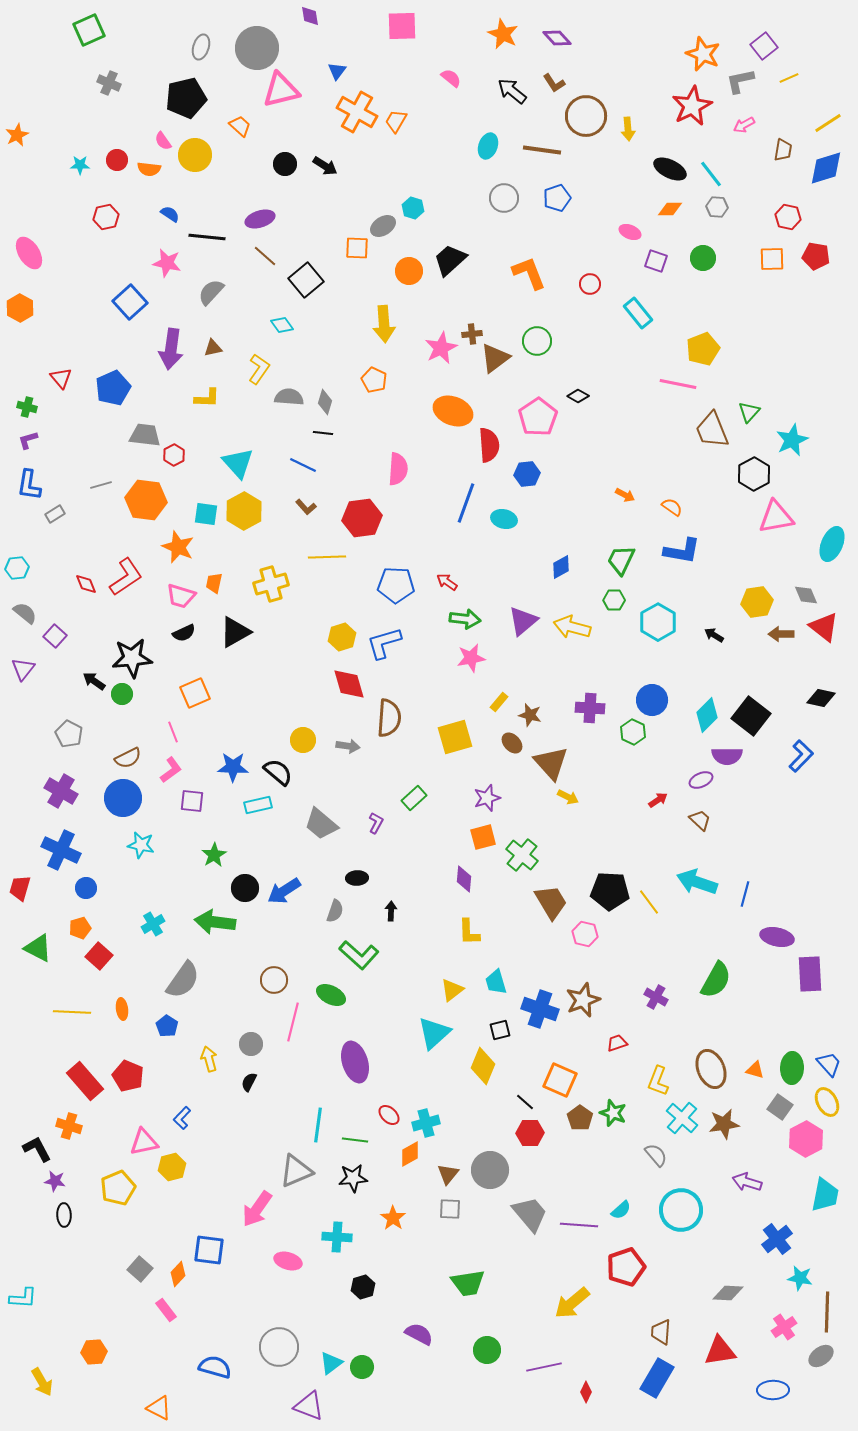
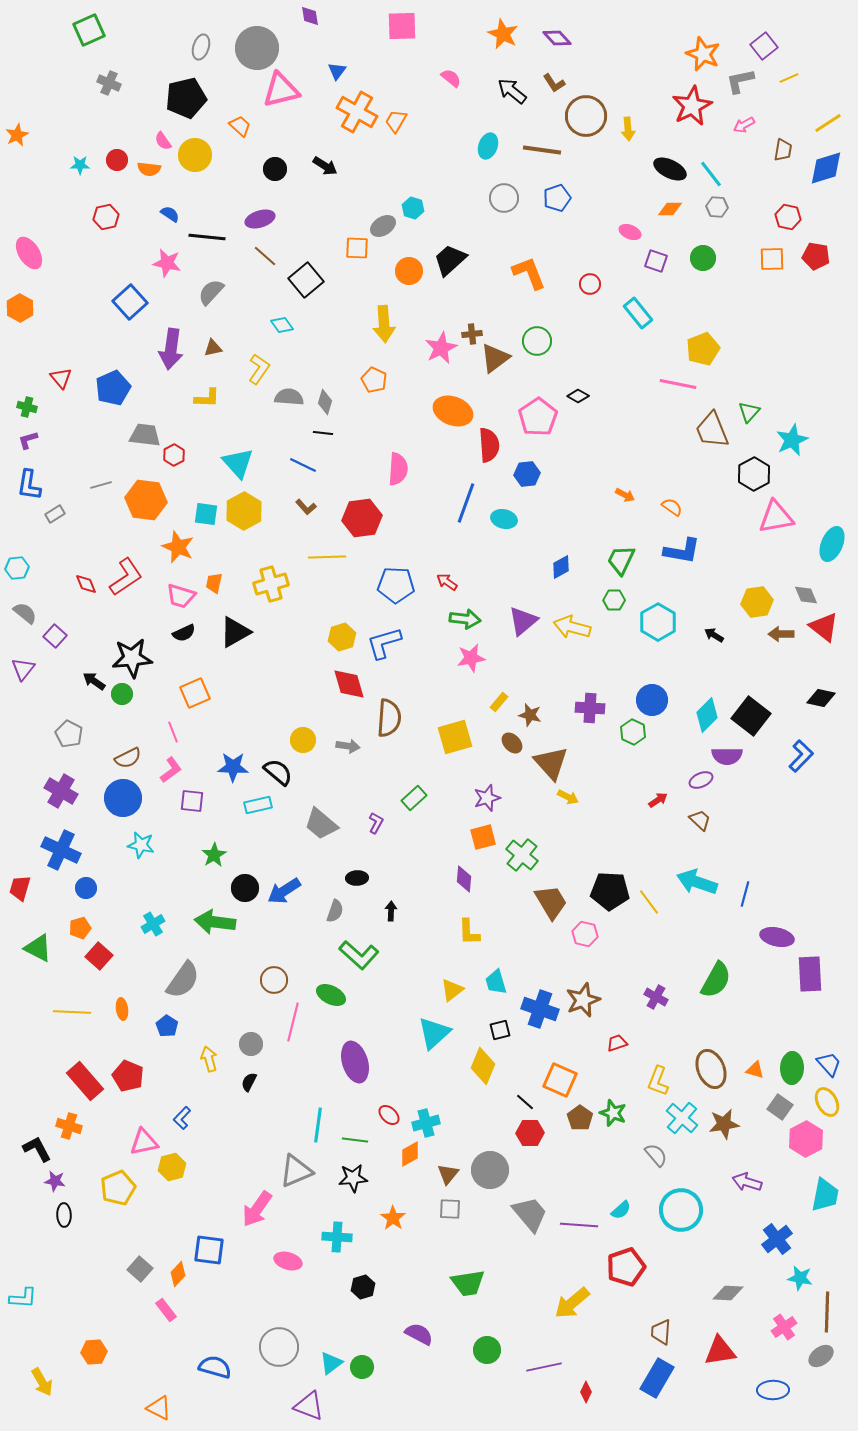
black circle at (285, 164): moved 10 px left, 5 px down
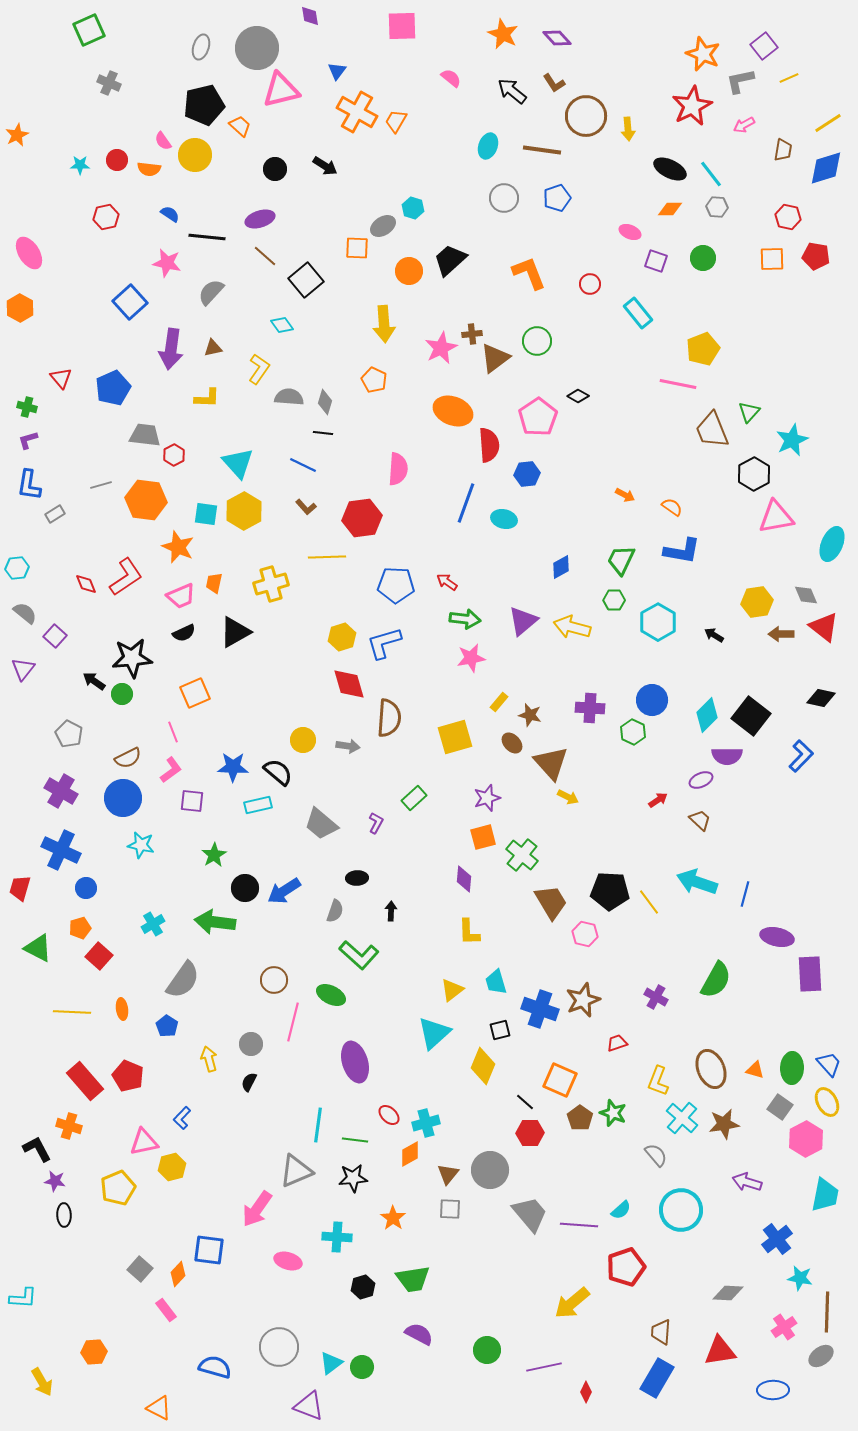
black pentagon at (186, 98): moved 18 px right, 7 px down
pink trapezoid at (181, 596): rotated 40 degrees counterclockwise
green trapezoid at (468, 1283): moved 55 px left, 4 px up
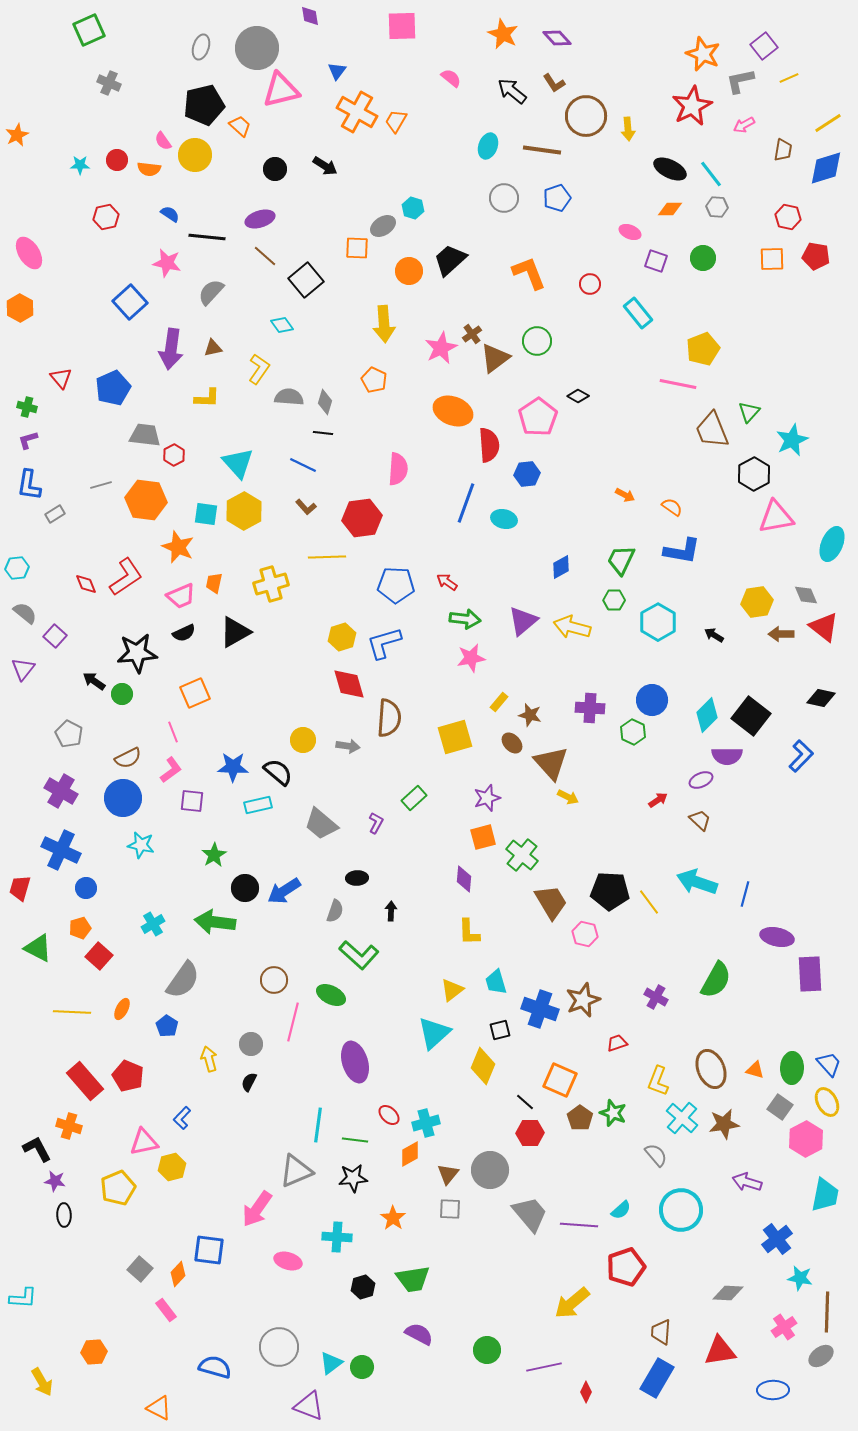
brown cross at (472, 334): rotated 30 degrees counterclockwise
black star at (132, 658): moved 5 px right, 5 px up
orange ellipse at (122, 1009): rotated 35 degrees clockwise
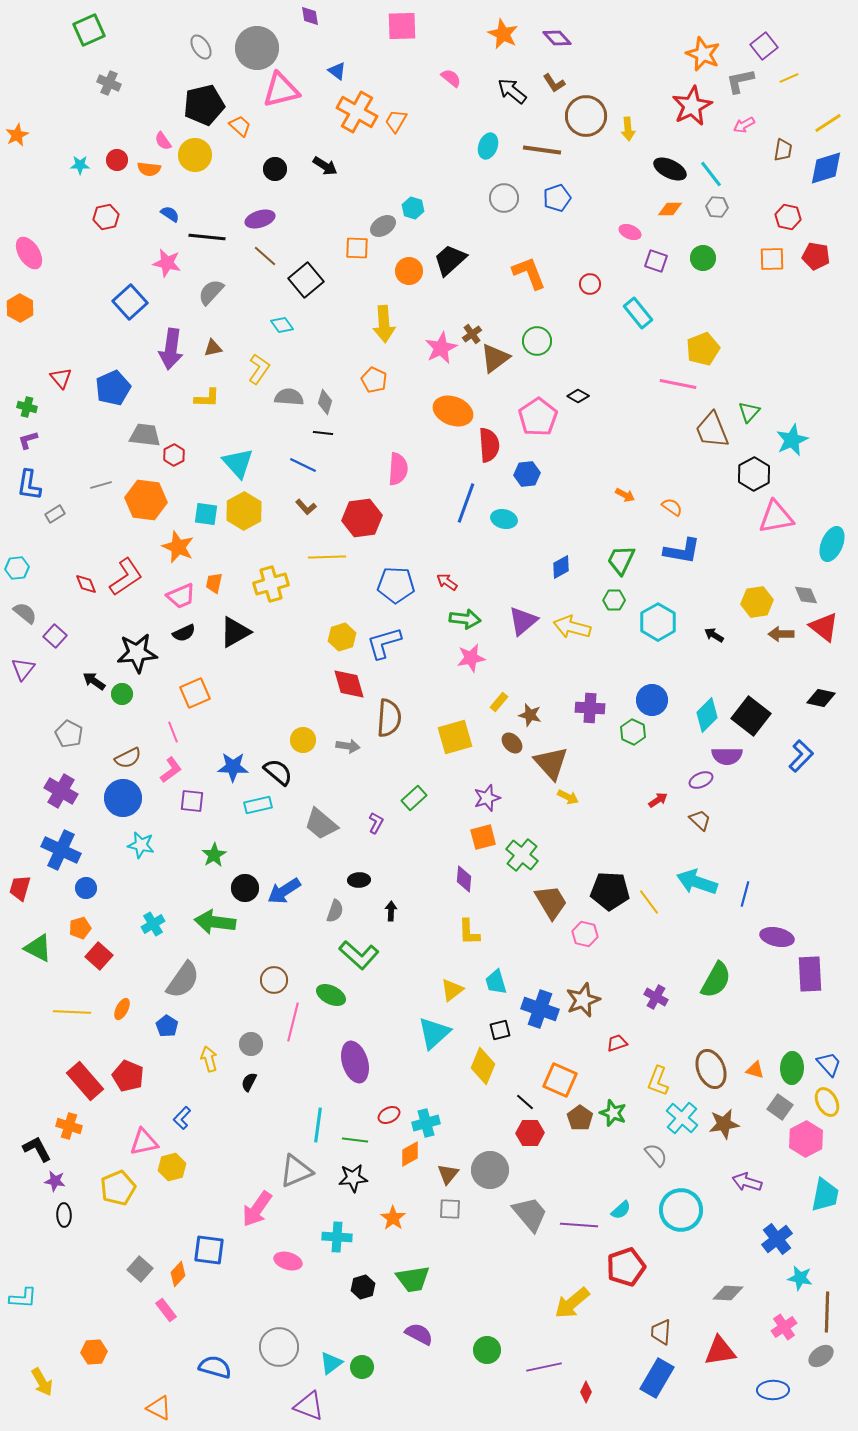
gray ellipse at (201, 47): rotated 50 degrees counterclockwise
blue triangle at (337, 71): rotated 30 degrees counterclockwise
black ellipse at (357, 878): moved 2 px right, 2 px down
red ellipse at (389, 1115): rotated 70 degrees counterclockwise
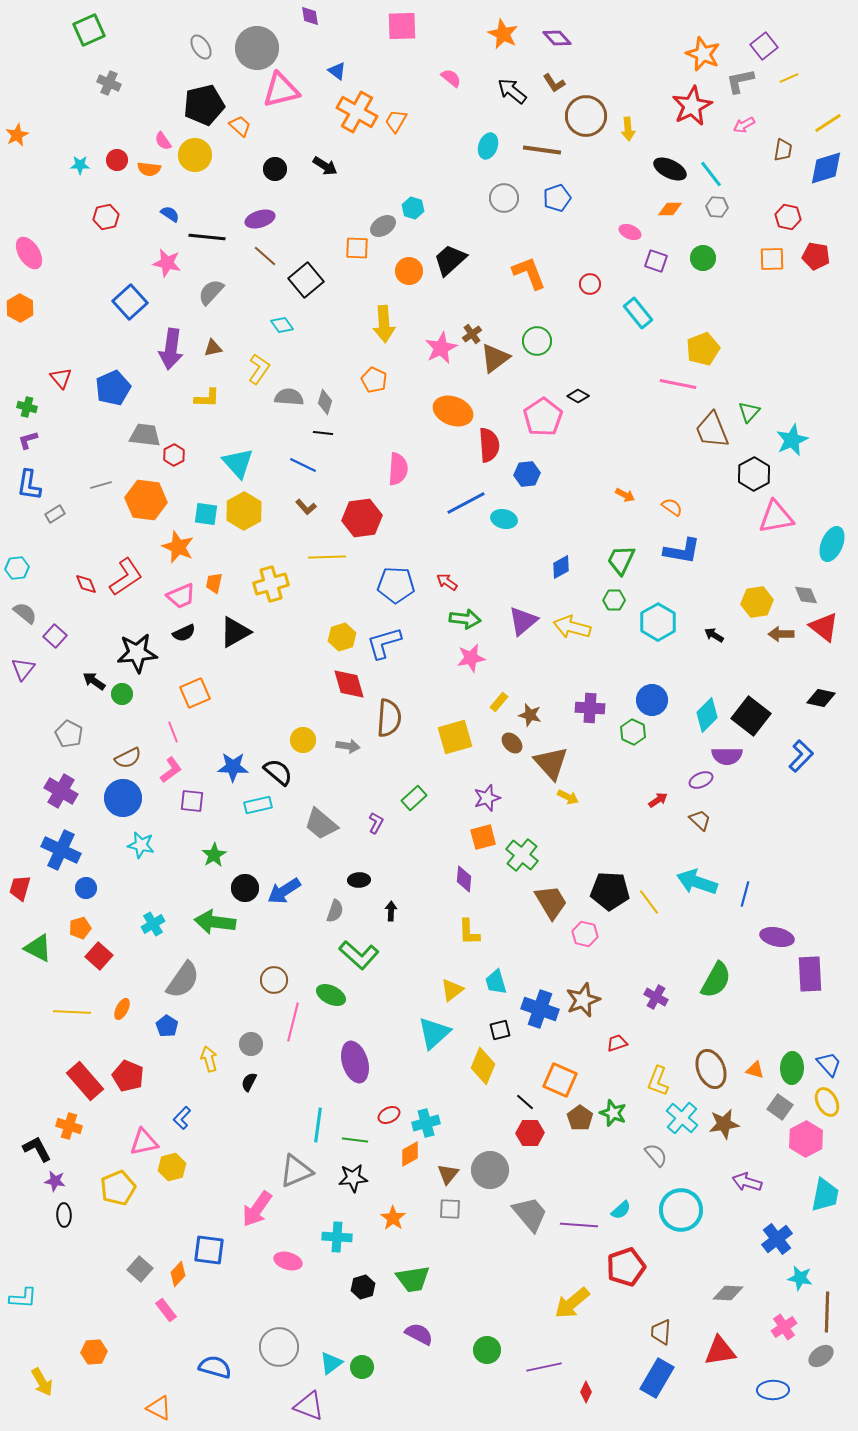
pink pentagon at (538, 417): moved 5 px right
blue line at (466, 503): rotated 42 degrees clockwise
